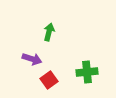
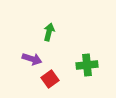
green cross: moved 7 px up
red square: moved 1 px right, 1 px up
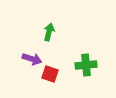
green cross: moved 1 px left
red square: moved 5 px up; rotated 36 degrees counterclockwise
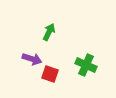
green arrow: rotated 12 degrees clockwise
green cross: rotated 30 degrees clockwise
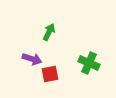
green cross: moved 3 px right, 2 px up
red square: rotated 30 degrees counterclockwise
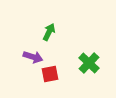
purple arrow: moved 1 px right, 2 px up
green cross: rotated 20 degrees clockwise
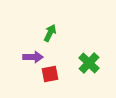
green arrow: moved 1 px right, 1 px down
purple arrow: rotated 18 degrees counterclockwise
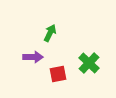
red square: moved 8 px right
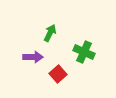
green cross: moved 5 px left, 11 px up; rotated 20 degrees counterclockwise
red square: rotated 30 degrees counterclockwise
